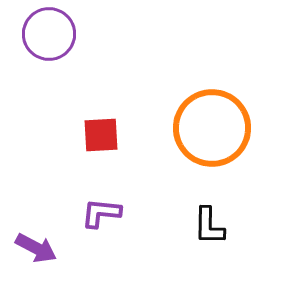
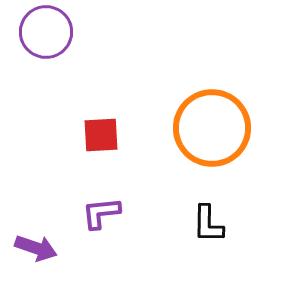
purple circle: moved 3 px left, 2 px up
purple L-shape: rotated 12 degrees counterclockwise
black L-shape: moved 1 px left, 2 px up
purple arrow: rotated 9 degrees counterclockwise
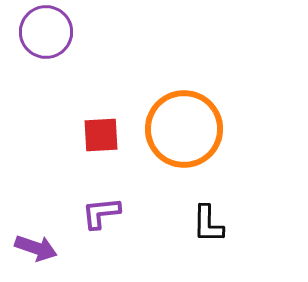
orange circle: moved 28 px left, 1 px down
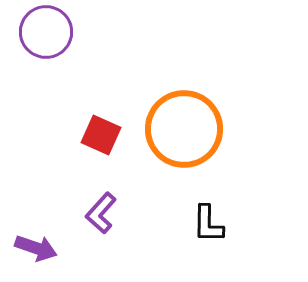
red square: rotated 27 degrees clockwise
purple L-shape: rotated 42 degrees counterclockwise
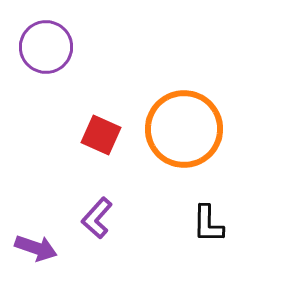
purple circle: moved 15 px down
purple L-shape: moved 4 px left, 5 px down
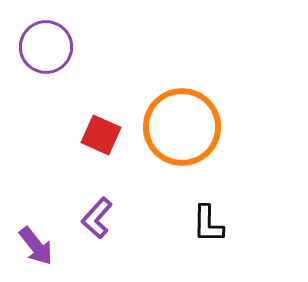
orange circle: moved 2 px left, 2 px up
purple arrow: moved 2 px up; rotated 33 degrees clockwise
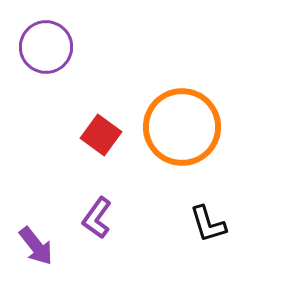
red square: rotated 12 degrees clockwise
purple L-shape: rotated 6 degrees counterclockwise
black L-shape: rotated 18 degrees counterclockwise
